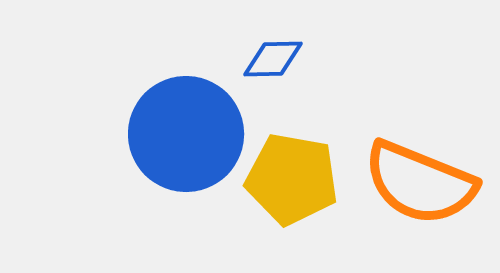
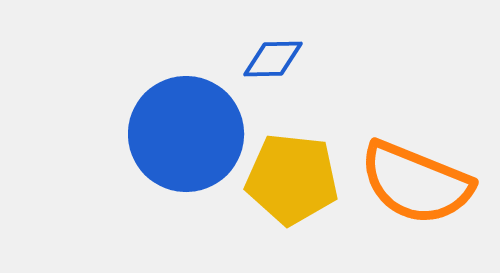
yellow pentagon: rotated 4 degrees counterclockwise
orange semicircle: moved 4 px left
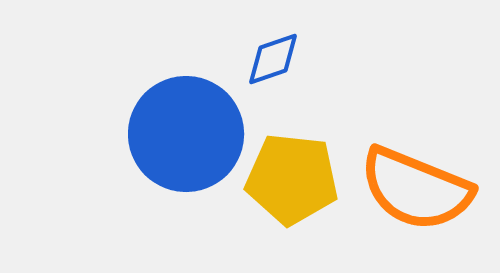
blue diamond: rotated 18 degrees counterclockwise
orange semicircle: moved 6 px down
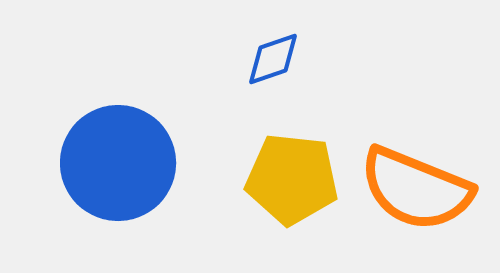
blue circle: moved 68 px left, 29 px down
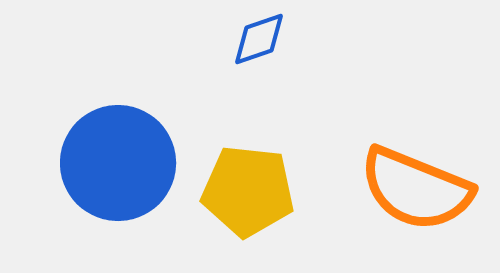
blue diamond: moved 14 px left, 20 px up
yellow pentagon: moved 44 px left, 12 px down
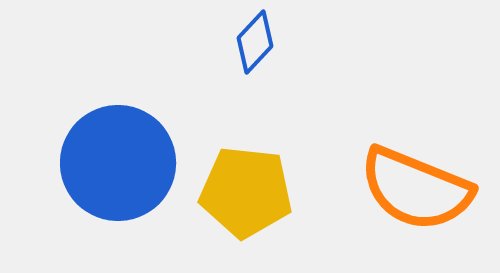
blue diamond: moved 4 px left, 3 px down; rotated 28 degrees counterclockwise
yellow pentagon: moved 2 px left, 1 px down
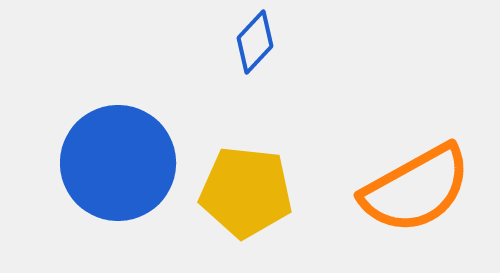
orange semicircle: rotated 51 degrees counterclockwise
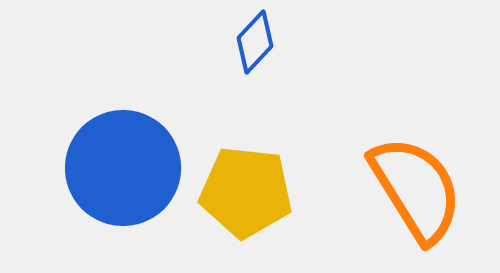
blue circle: moved 5 px right, 5 px down
orange semicircle: rotated 93 degrees counterclockwise
